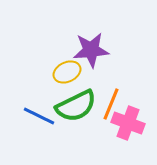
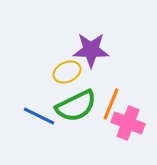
purple star: rotated 6 degrees clockwise
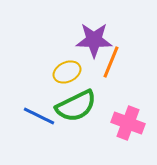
purple star: moved 3 px right, 10 px up
orange line: moved 42 px up
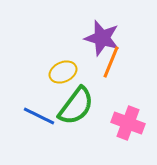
purple star: moved 8 px right, 2 px up; rotated 15 degrees clockwise
yellow ellipse: moved 4 px left
green semicircle: rotated 27 degrees counterclockwise
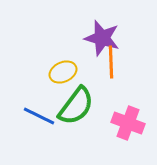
orange line: rotated 24 degrees counterclockwise
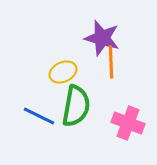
green semicircle: rotated 27 degrees counterclockwise
